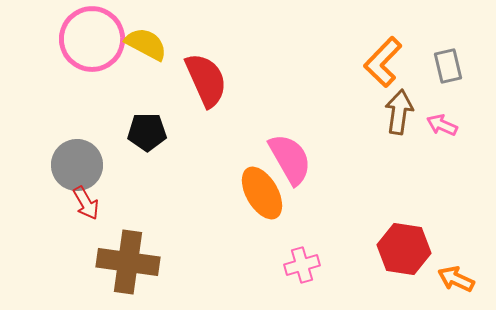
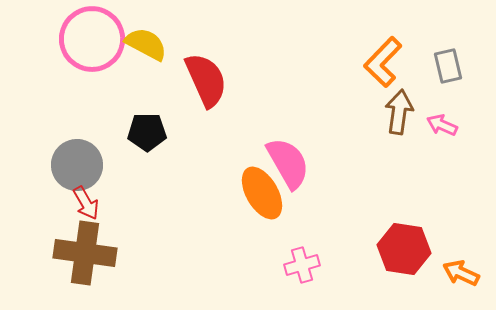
pink semicircle: moved 2 px left, 4 px down
brown cross: moved 43 px left, 9 px up
orange arrow: moved 5 px right, 6 px up
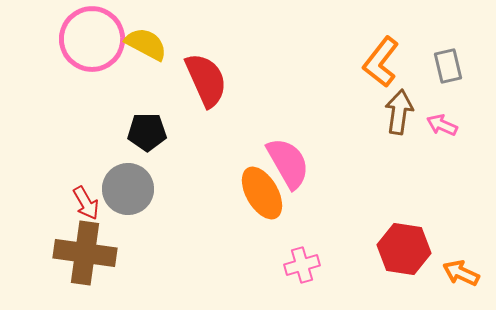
orange L-shape: moved 2 px left; rotated 6 degrees counterclockwise
gray circle: moved 51 px right, 24 px down
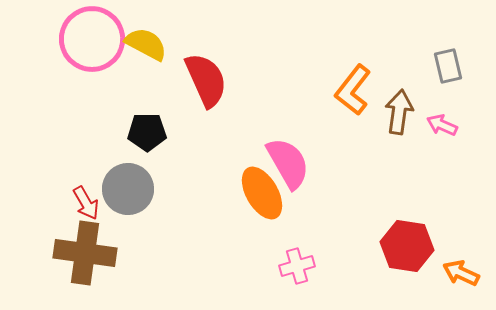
orange L-shape: moved 28 px left, 28 px down
red hexagon: moved 3 px right, 3 px up
pink cross: moved 5 px left, 1 px down
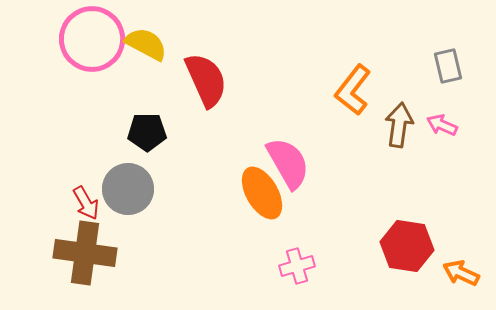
brown arrow: moved 13 px down
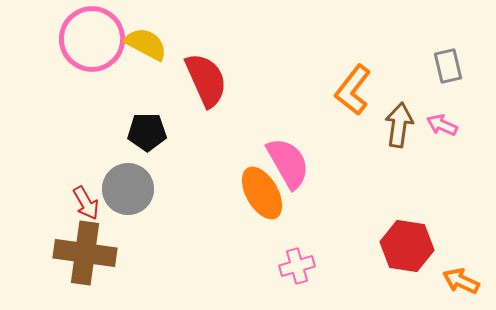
orange arrow: moved 8 px down
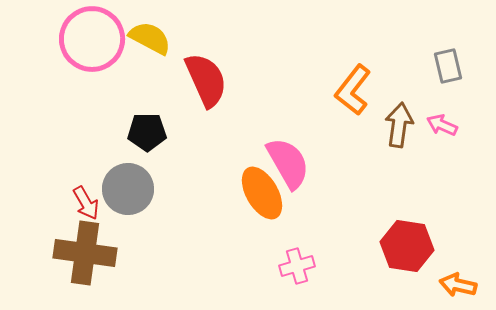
yellow semicircle: moved 4 px right, 6 px up
orange arrow: moved 3 px left, 4 px down; rotated 12 degrees counterclockwise
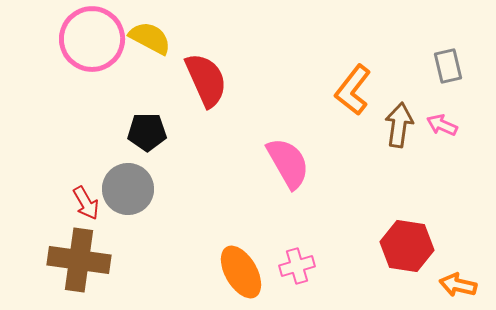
orange ellipse: moved 21 px left, 79 px down
brown cross: moved 6 px left, 7 px down
